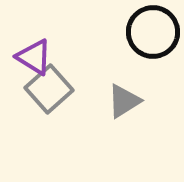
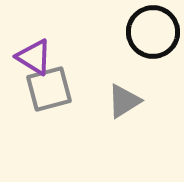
gray square: rotated 27 degrees clockwise
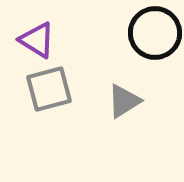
black circle: moved 2 px right, 1 px down
purple triangle: moved 3 px right, 17 px up
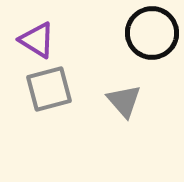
black circle: moved 3 px left
gray triangle: rotated 39 degrees counterclockwise
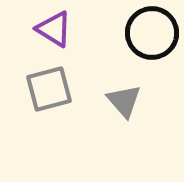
purple triangle: moved 17 px right, 11 px up
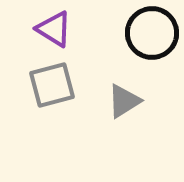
gray square: moved 3 px right, 4 px up
gray triangle: rotated 39 degrees clockwise
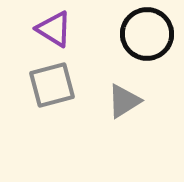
black circle: moved 5 px left, 1 px down
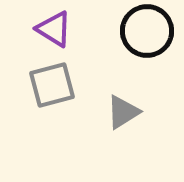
black circle: moved 3 px up
gray triangle: moved 1 px left, 11 px down
